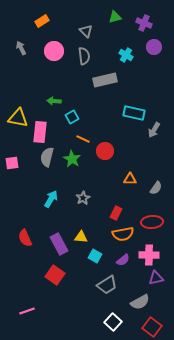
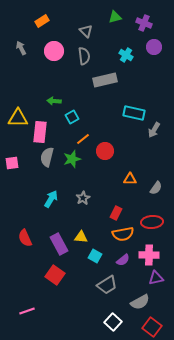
yellow triangle at (18, 118): rotated 10 degrees counterclockwise
orange line at (83, 139): rotated 64 degrees counterclockwise
green star at (72, 159): rotated 24 degrees clockwise
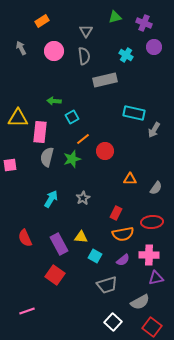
gray triangle at (86, 31): rotated 16 degrees clockwise
pink square at (12, 163): moved 2 px left, 2 px down
gray trapezoid at (107, 285): rotated 15 degrees clockwise
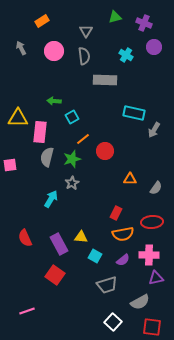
gray rectangle at (105, 80): rotated 15 degrees clockwise
gray star at (83, 198): moved 11 px left, 15 px up
red square at (152, 327): rotated 30 degrees counterclockwise
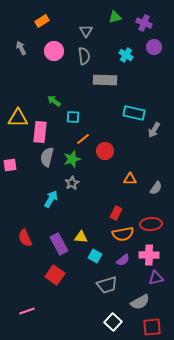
green arrow at (54, 101): rotated 32 degrees clockwise
cyan square at (72, 117): moved 1 px right; rotated 32 degrees clockwise
red ellipse at (152, 222): moved 1 px left, 2 px down
red square at (152, 327): rotated 12 degrees counterclockwise
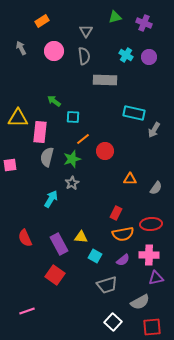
purple circle at (154, 47): moved 5 px left, 10 px down
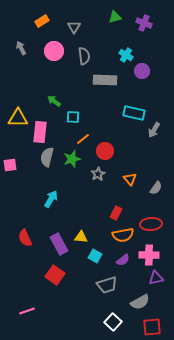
gray triangle at (86, 31): moved 12 px left, 4 px up
purple circle at (149, 57): moved 7 px left, 14 px down
orange triangle at (130, 179): rotated 48 degrees clockwise
gray star at (72, 183): moved 26 px right, 9 px up
orange semicircle at (123, 234): moved 1 px down
